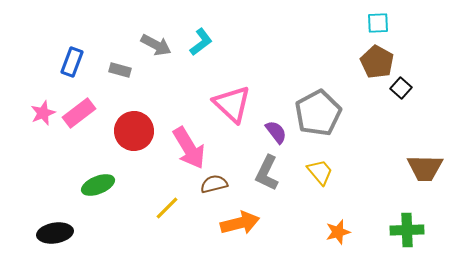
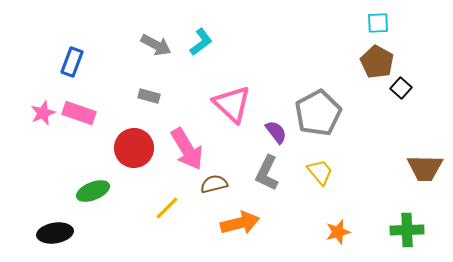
gray rectangle: moved 29 px right, 26 px down
pink rectangle: rotated 56 degrees clockwise
red circle: moved 17 px down
pink arrow: moved 2 px left, 1 px down
green ellipse: moved 5 px left, 6 px down
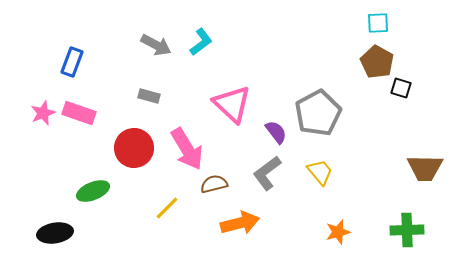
black square: rotated 25 degrees counterclockwise
gray L-shape: rotated 27 degrees clockwise
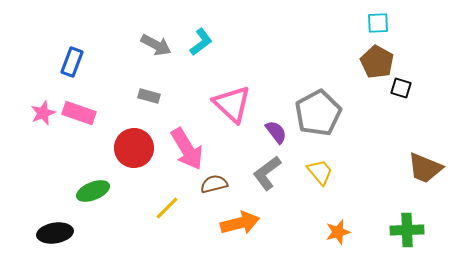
brown trapezoid: rotated 21 degrees clockwise
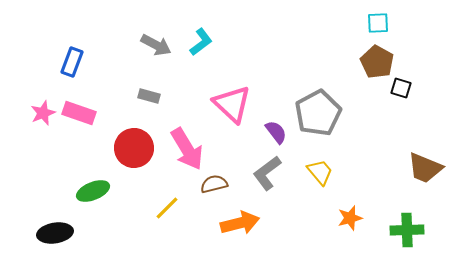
orange star: moved 12 px right, 14 px up
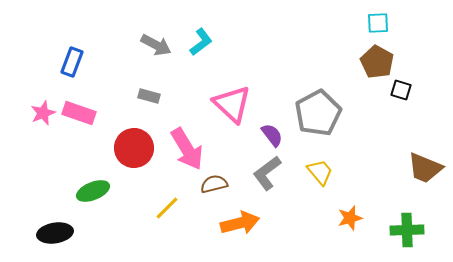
black square: moved 2 px down
purple semicircle: moved 4 px left, 3 px down
